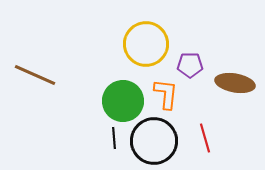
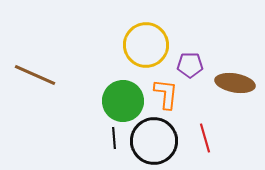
yellow circle: moved 1 px down
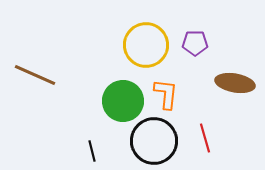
purple pentagon: moved 5 px right, 22 px up
black line: moved 22 px left, 13 px down; rotated 10 degrees counterclockwise
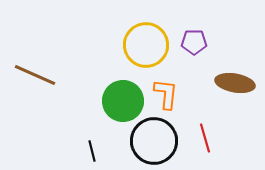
purple pentagon: moved 1 px left, 1 px up
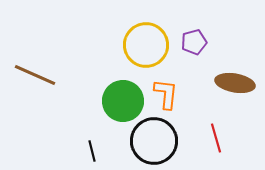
purple pentagon: rotated 15 degrees counterclockwise
red line: moved 11 px right
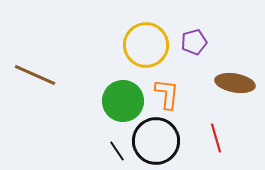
orange L-shape: moved 1 px right
black circle: moved 2 px right
black line: moved 25 px right; rotated 20 degrees counterclockwise
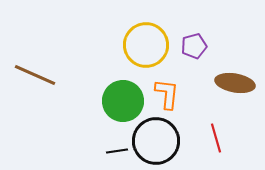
purple pentagon: moved 4 px down
black line: rotated 65 degrees counterclockwise
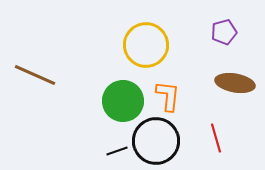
purple pentagon: moved 30 px right, 14 px up
orange L-shape: moved 1 px right, 2 px down
black line: rotated 10 degrees counterclockwise
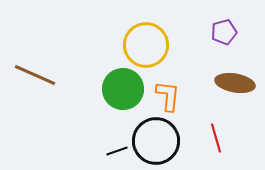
green circle: moved 12 px up
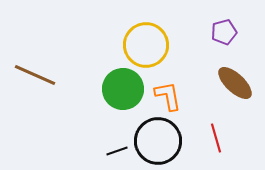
brown ellipse: rotated 33 degrees clockwise
orange L-shape: rotated 16 degrees counterclockwise
black circle: moved 2 px right
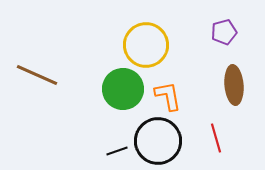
brown line: moved 2 px right
brown ellipse: moved 1 px left, 2 px down; rotated 42 degrees clockwise
